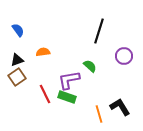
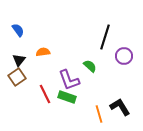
black line: moved 6 px right, 6 px down
black triangle: moved 2 px right; rotated 32 degrees counterclockwise
purple L-shape: rotated 100 degrees counterclockwise
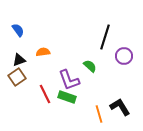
black triangle: rotated 32 degrees clockwise
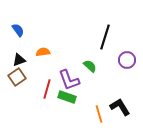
purple circle: moved 3 px right, 4 px down
red line: moved 2 px right, 5 px up; rotated 42 degrees clockwise
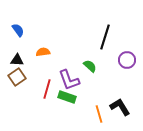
black triangle: moved 2 px left; rotated 24 degrees clockwise
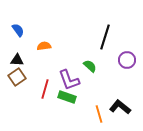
orange semicircle: moved 1 px right, 6 px up
red line: moved 2 px left
black L-shape: rotated 20 degrees counterclockwise
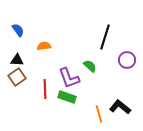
purple L-shape: moved 2 px up
red line: rotated 18 degrees counterclockwise
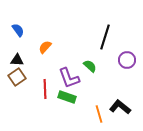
orange semicircle: moved 1 px right, 1 px down; rotated 40 degrees counterclockwise
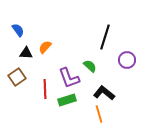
black triangle: moved 9 px right, 7 px up
green rectangle: moved 3 px down; rotated 36 degrees counterclockwise
black L-shape: moved 16 px left, 14 px up
